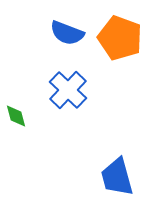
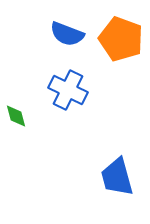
blue semicircle: moved 1 px down
orange pentagon: moved 1 px right, 1 px down
blue cross: rotated 18 degrees counterclockwise
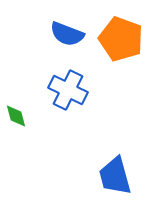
blue trapezoid: moved 2 px left, 1 px up
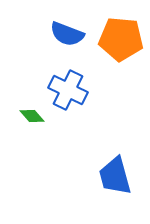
orange pentagon: rotated 15 degrees counterclockwise
green diamond: moved 16 px right; rotated 25 degrees counterclockwise
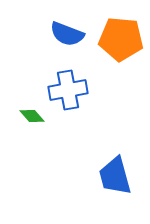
blue cross: rotated 36 degrees counterclockwise
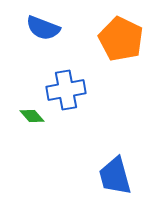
blue semicircle: moved 24 px left, 6 px up
orange pentagon: rotated 21 degrees clockwise
blue cross: moved 2 px left
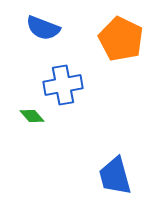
blue cross: moved 3 px left, 5 px up
